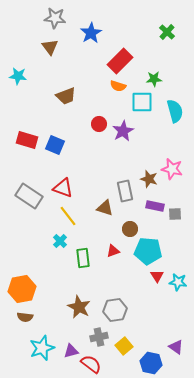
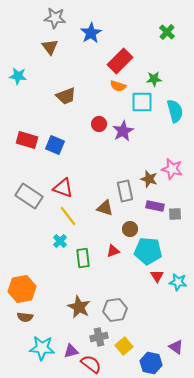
cyan star at (42, 348): rotated 25 degrees clockwise
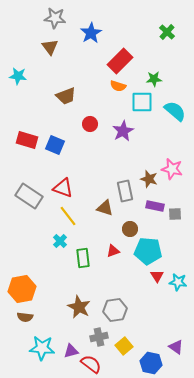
cyan semicircle at (175, 111): rotated 35 degrees counterclockwise
red circle at (99, 124): moved 9 px left
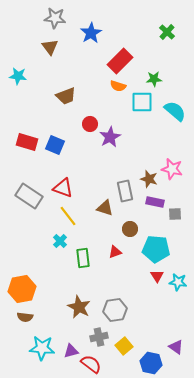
purple star at (123, 131): moved 13 px left, 6 px down
red rectangle at (27, 140): moved 2 px down
purple rectangle at (155, 206): moved 4 px up
red triangle at (113, 251): moved 2 px right, 1 px down
cyan pentagon at (148, 251): moved 8 px right, 2 px up
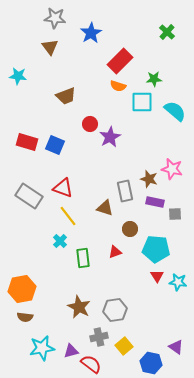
cyan star at (42, 348): rotated 15 degrees counterclockwise
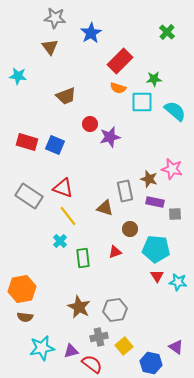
orange semicircle at (118, 86): moved 2 px down
purple star at (110, 137): rotated 15 degrees clockwise
red semicircle at (91, 364): moved 1 px right
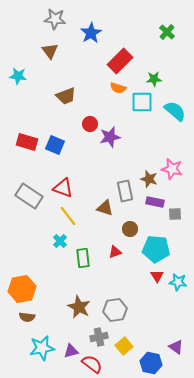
gray star at (55, 18): moved 1 px down
brown triangle at (50, 47): moved 4 px down
brown semicircle at (25, 317): moved 2 px right
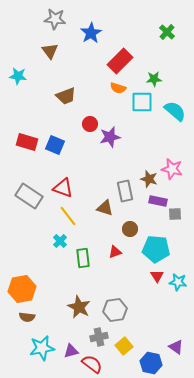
purple rectangle at (155, 202): moved 3 px right, 1 px up
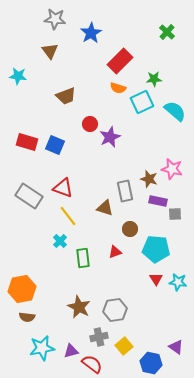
cyan square at (142, 102): rotated 25 degrees counterclockwise
purple star at (110, 137): rotated 10 degrees counterclockwise
red triangle at (157, 276): moved 1 px left, 3 px down
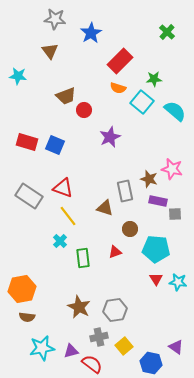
cyan square at (142, 102): rotated 25 degrees counterclockwise
red circle at (90, 124): moved 6 px left, 14 px up
